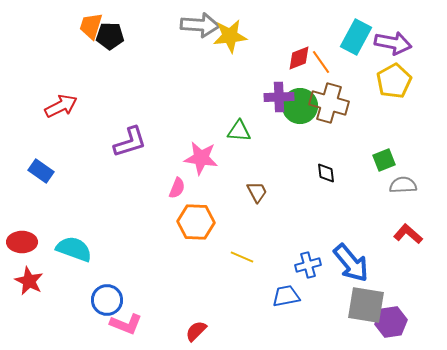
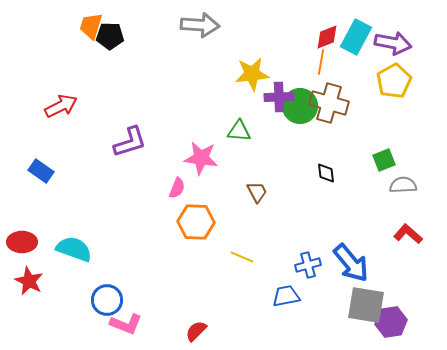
yellow star: moved 22 px right, 38 px down
red diamond: moved 28 px right, 21 px up
orange line: rotated 45 degrees clockwise
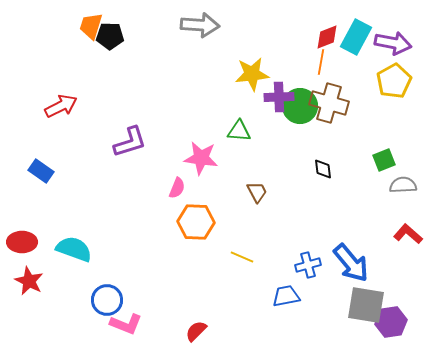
black diamond: moved 3 px left, 4 px up
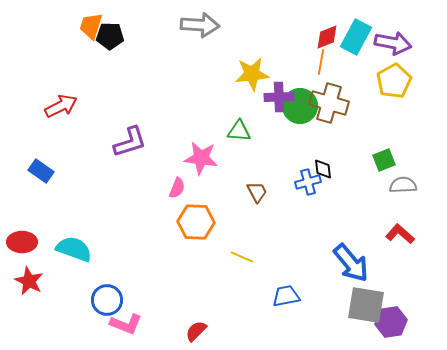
red L-shape: moved 8 px left
blue cross: moved 83 px up
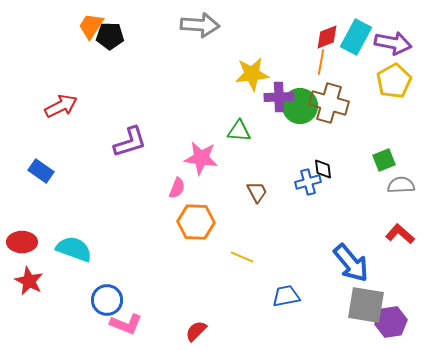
orange trapezoid: rotated 16 degrees clockwise
gray semicircle: moved 2 px left
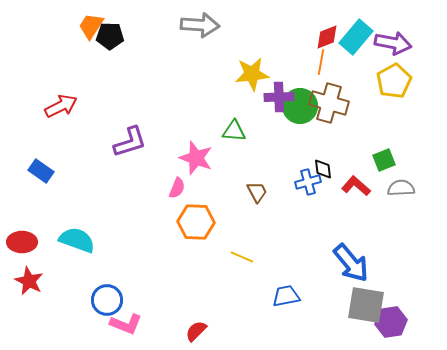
cyan rectangle: rotated 12 degrees clockwise
green triangle: moved 5 px left
pink star: moved 5 px left; rotated 12 degrees clockwise
gray semicircle: moved 3 px down
red L-shape: moved 44 px left, 48 px up
cyan semicircle: moved 3 px right, 9 px up
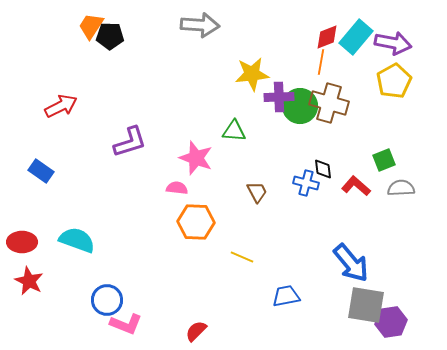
blue cross: moved 2 px left, 1 px down; rotated 30 degrees clockwise
pink semicircle: rotated 105 degrees counterclockwise
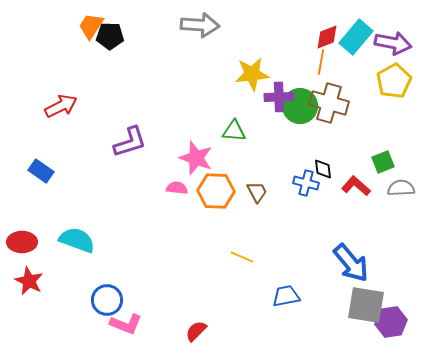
green square: moved 1 px left, 2 px down
orange hexagon: moved 20 px right, 31 px up
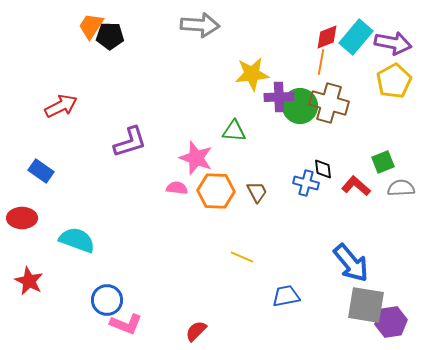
red ellipse: moved 24 px up
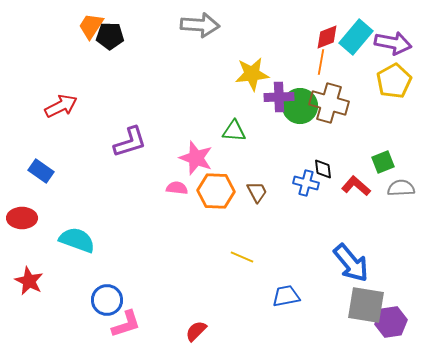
pink L-shape: rotated 40 degrees counterclockwise
